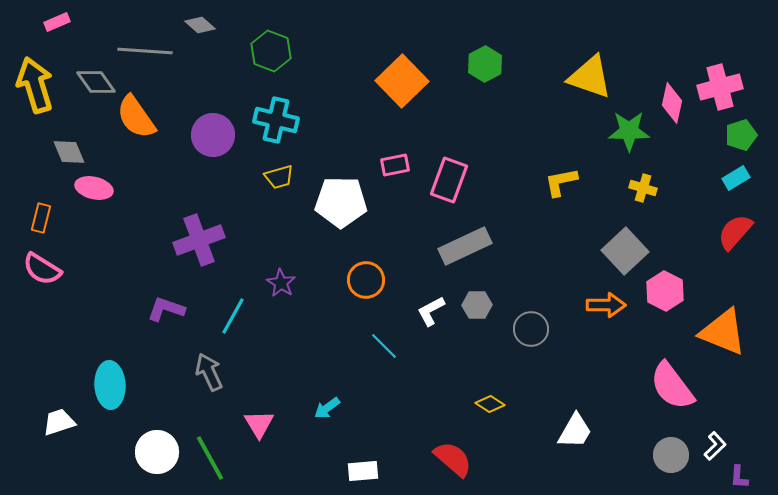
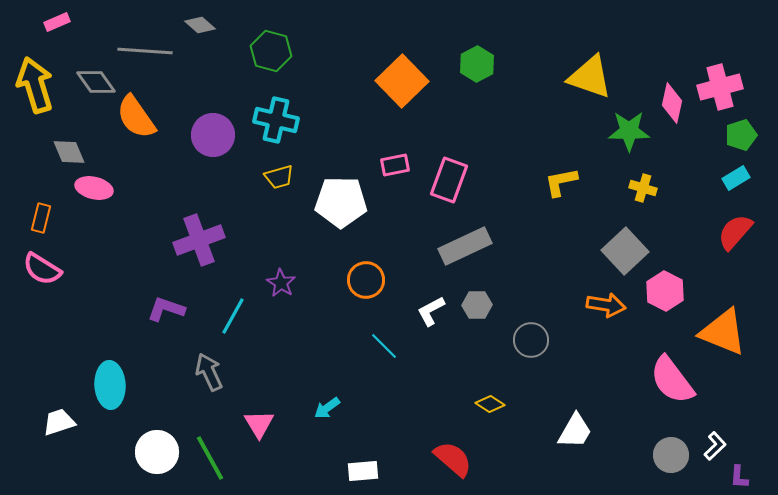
green hexagon at (271, 51): rotated 6 degrees counterclockwise
green hexagon at (485, 64): moved 8 px left
orange arrow at (606, 305): rotated 9 degrees clockwise
gray circle at (531, 329): moved 11 px down
pink semicircle at (672, 386): moved 6 px up
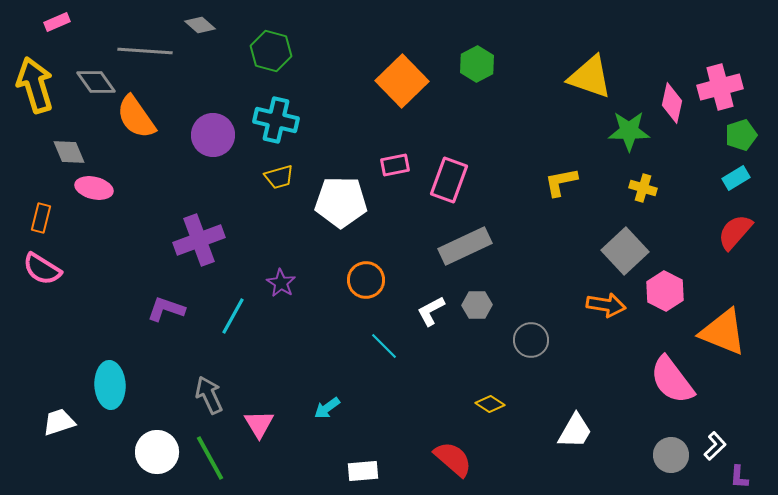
gray arrow at (209, 372): moved 23 px down
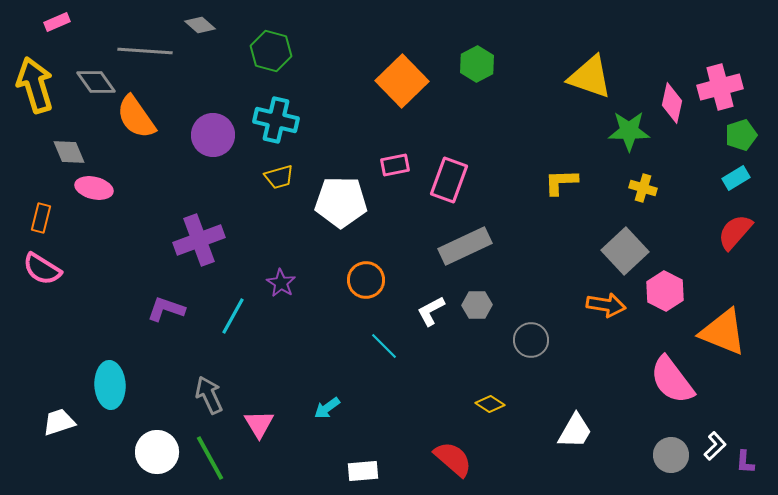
yellow L-shape at (561, 182): rotated 9 degrees clockwise
purple L-shape at (739, 477): moved 6 px right, 15 px up
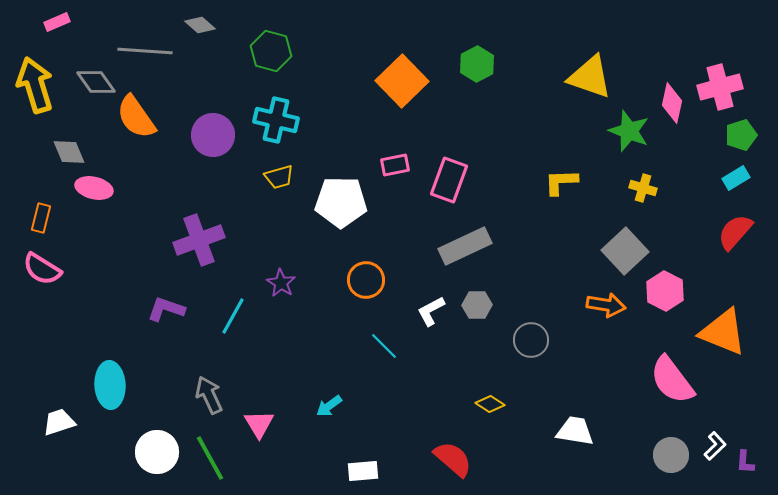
green star at (629, 131): rotated 21 degrees clockwise
cyan arrow at (327, 408): moved 2 px right, 2 px up
white trapezoid at (575, 431): rotated 111 degrees counterclockwise
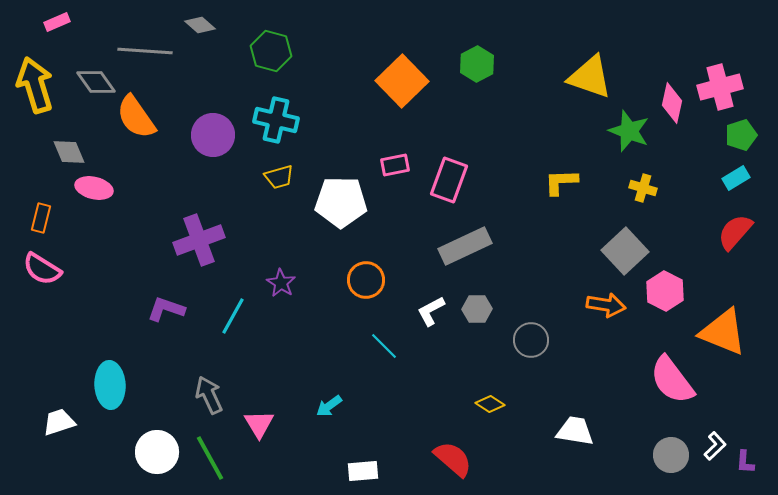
gray hexagon at (477, 305): moved 4 px down
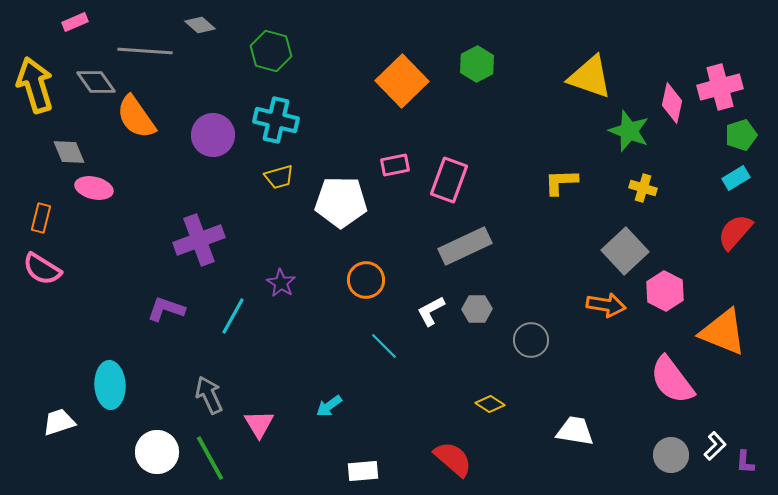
pink rectangle at (57, 22): moved 18 px right
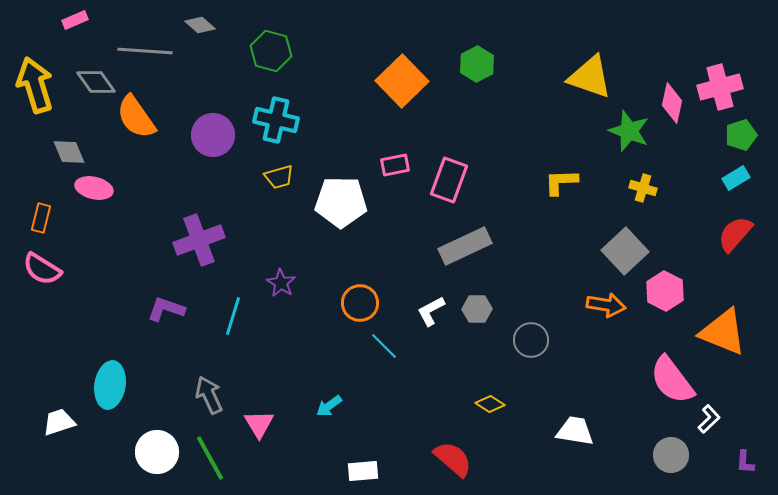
pink rectangle at (75, 22): moved 2 px up
red semicircle at (735, 232): moved 2 px down
orange circle at (366, 280): moved 6 px left, 23 px down
cyan line at (233, 316): rotated 12 degrees counterclockwise
cyan ellipse at (110, 385): rotated 12 degrees clockwise
white L-shape at (715, 446): moved 6 px left, 27 px up
